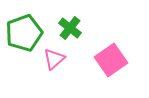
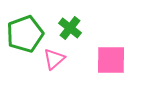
green pentagon: moved 1 px right, 1 px down
pink square: rotated 36 degrees clockwise
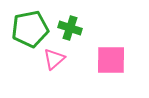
green cross: rotated 20 degrees counterclockwise
green pentagon: moved 5 px right, 5 px up; rotated 9 degrees clockwise
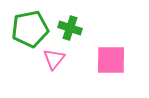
pink triangle: rotated 10 degrees counterclockwise
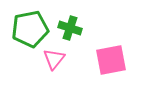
pink square: rotated 12 degrees counterclockwise
